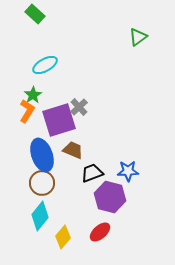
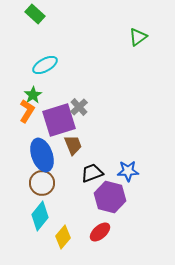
brown trapezoid: moved 5 px up; rotated 45 degrees clockwise
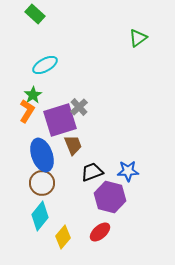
green triangle: moved 1 px down
purple square: moved 1 px right
black trapezoid: moved 1 px up
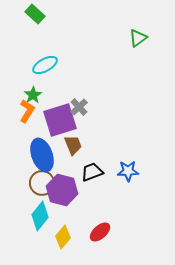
purple hexagon: moved 48 px left, 7 px up
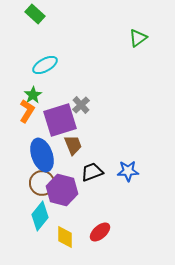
gray cross: moved 2 px right, 2 px up
yellow diamond: moved 2 px right; rotated 40 degrees counterclockwise
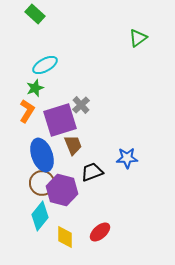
green star: moved 2 px right, 7 px up; rotated 12 degrees clockwise
blue star: moved 1 px left, 13 px up
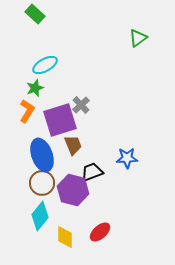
purple hexagon: moved 11 px right
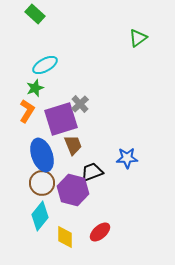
gray cross: moved 1 px left, 1 px up
purple square: moved 1 px right, 1 px up
